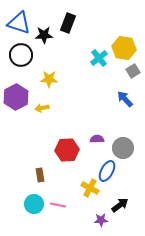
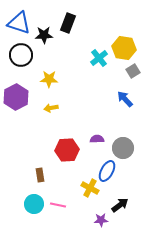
yellow arrow: moved 9 px right
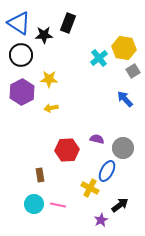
blue triangle: rotated 15 degrees clockwise
purple hexagon: moved 6 px right, 5 px up
purple semicircle: rotated 16 degrees clockwise
purple star: rotated 24 degrees counterclockwise
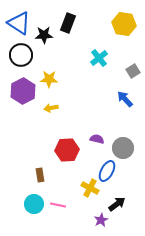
yellow hexagon: moved 24 px up
purple hexagon: moved 1 px right, 1 px up
black arrow: moved 3 px left, 1 px up
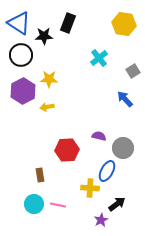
black star: moved 1 px down
yellow arrow: moved 4 px left, 1 px up
purple semicircle: moved 2 px right, 3 px up
yellow cross: rotated 24 degrees counterclockwise
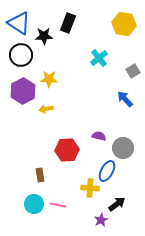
yellow arrow: moved 1 px left, 2 px down
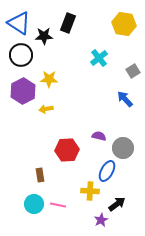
yellow cross: moved 3 px down
